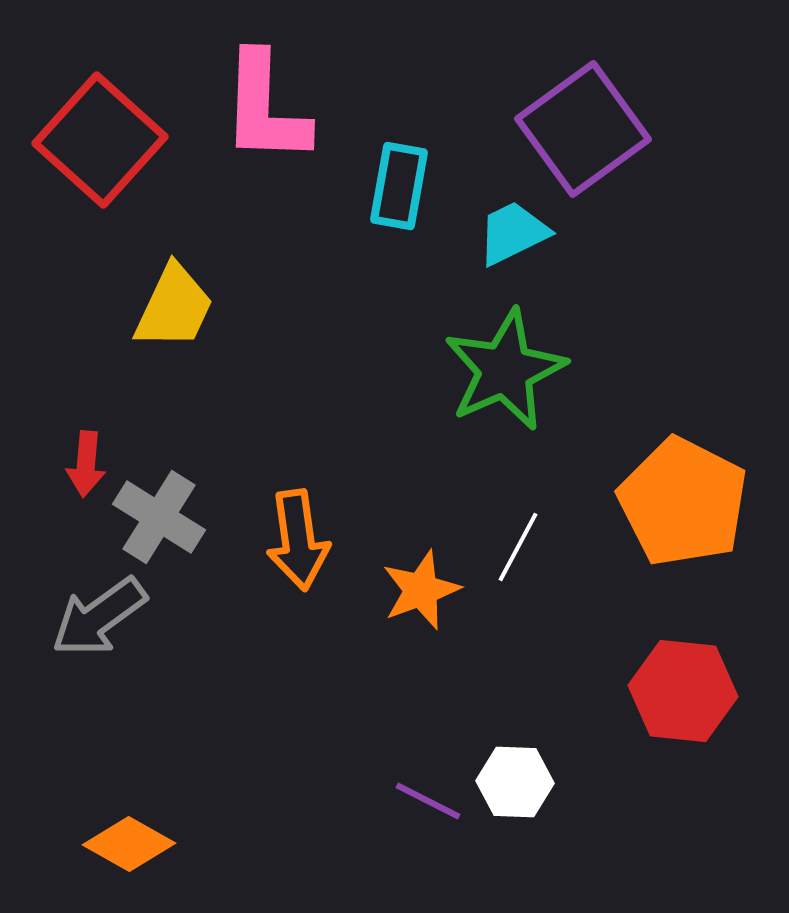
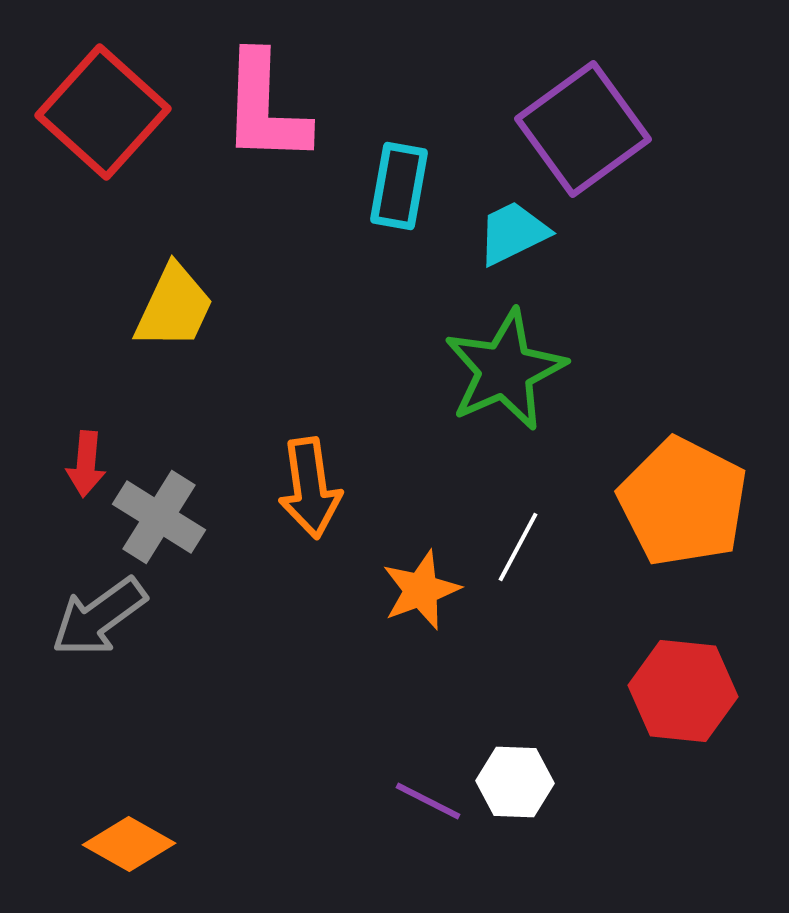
red square: moved 3 px right, 28 px up
orange arrow: moved 12 px right, 52 px up
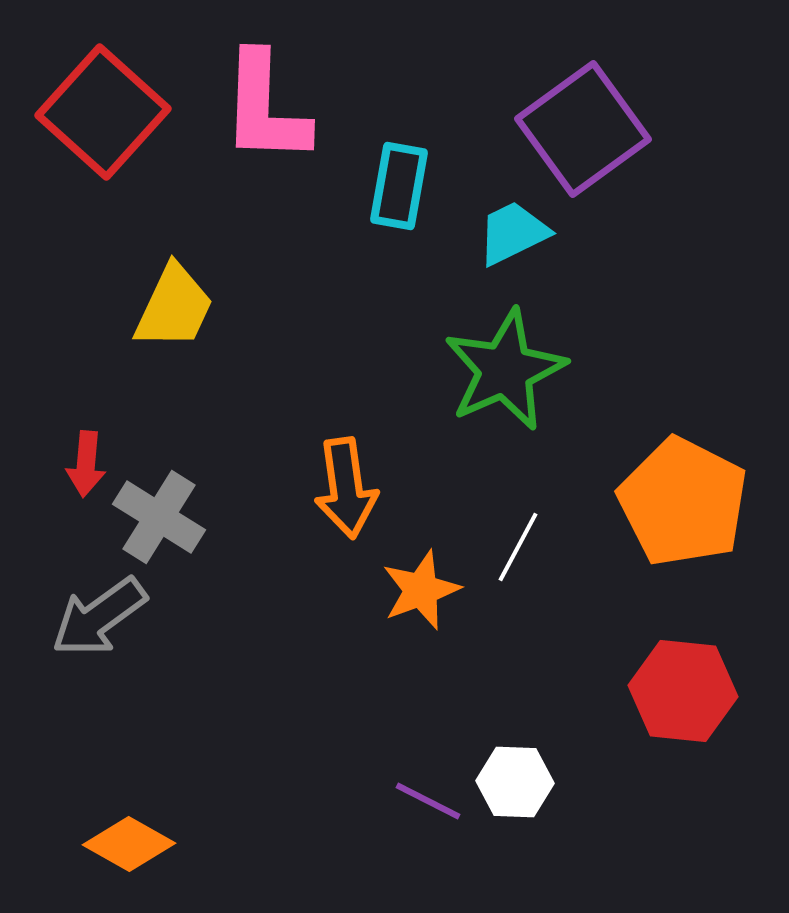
orange arrow: moved 36 px right
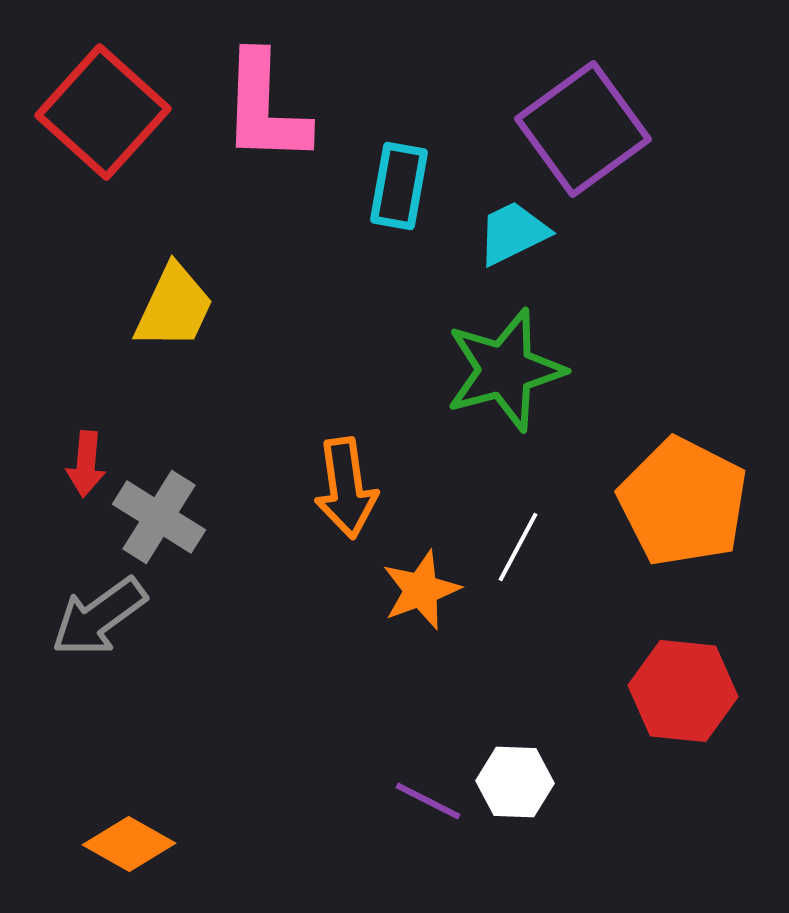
green star: rotated 9 degrees clockwise
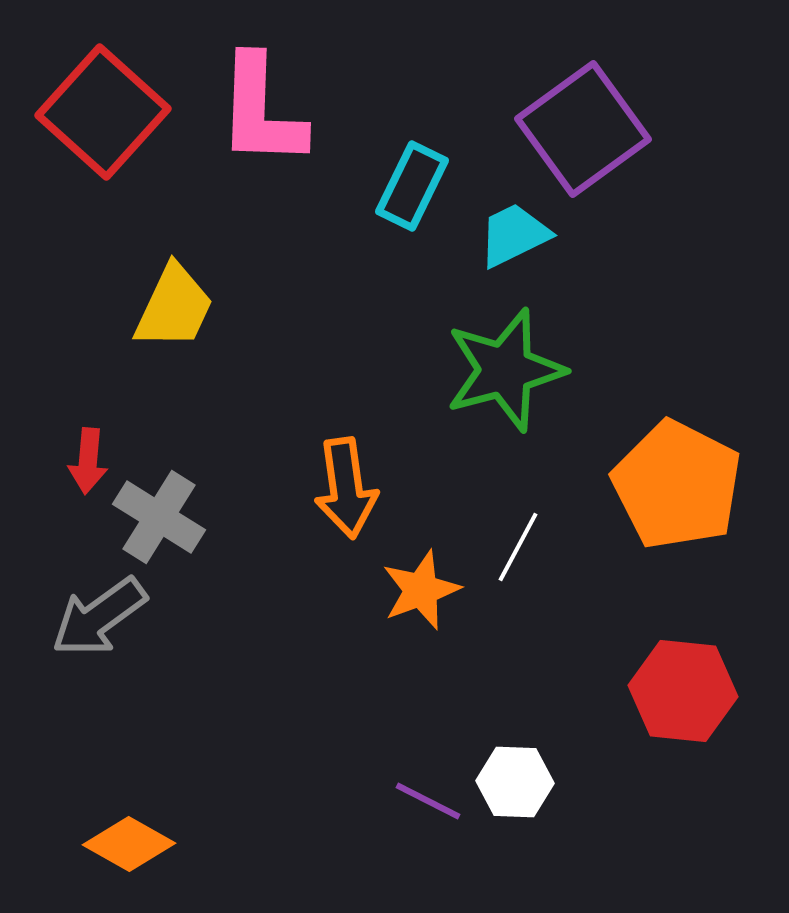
pink L-shape: moved 4 px left, 3 px down
cyan rectangle: moved 13 px right; rotated 16 degrees clockwise
cyan trapezoid: moved 1 px right, 2 px down
red arrow: moved 2 px right, 3 px up
orange pentagon: moved 6 px left, 17 px up
